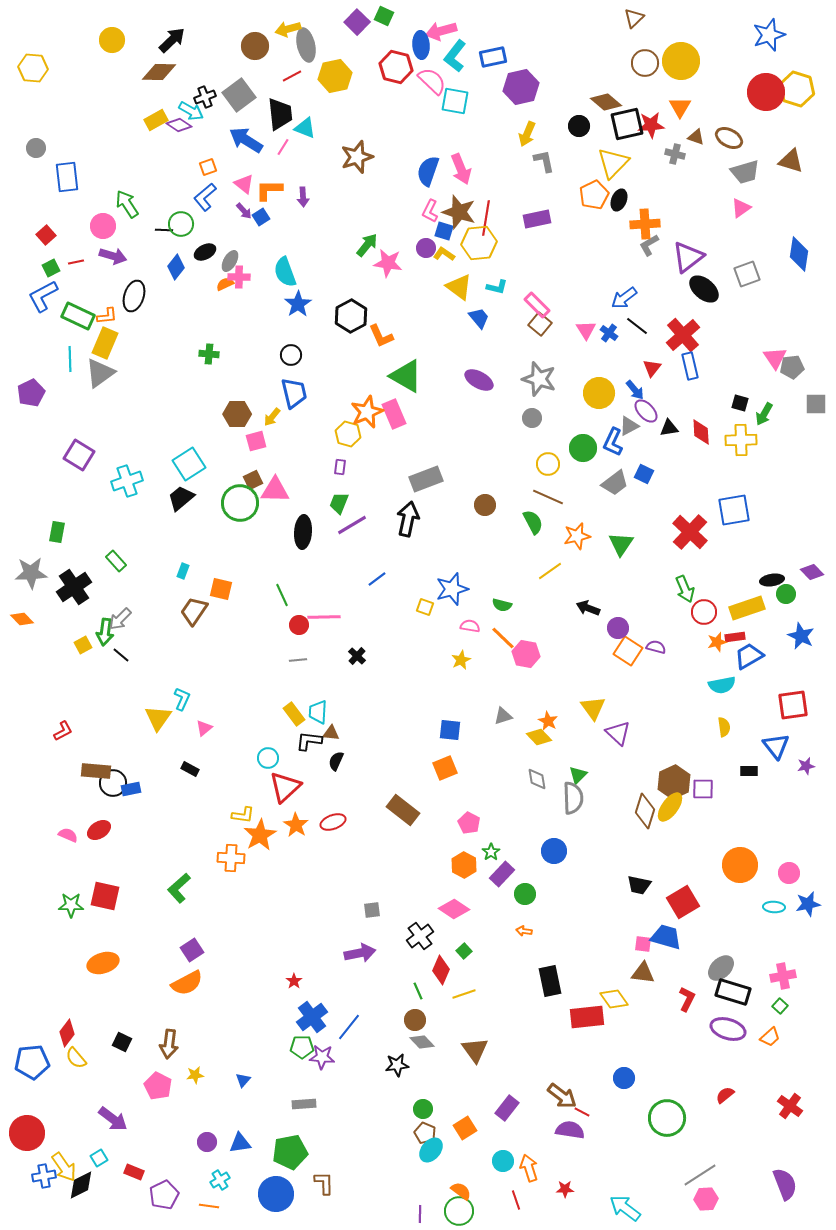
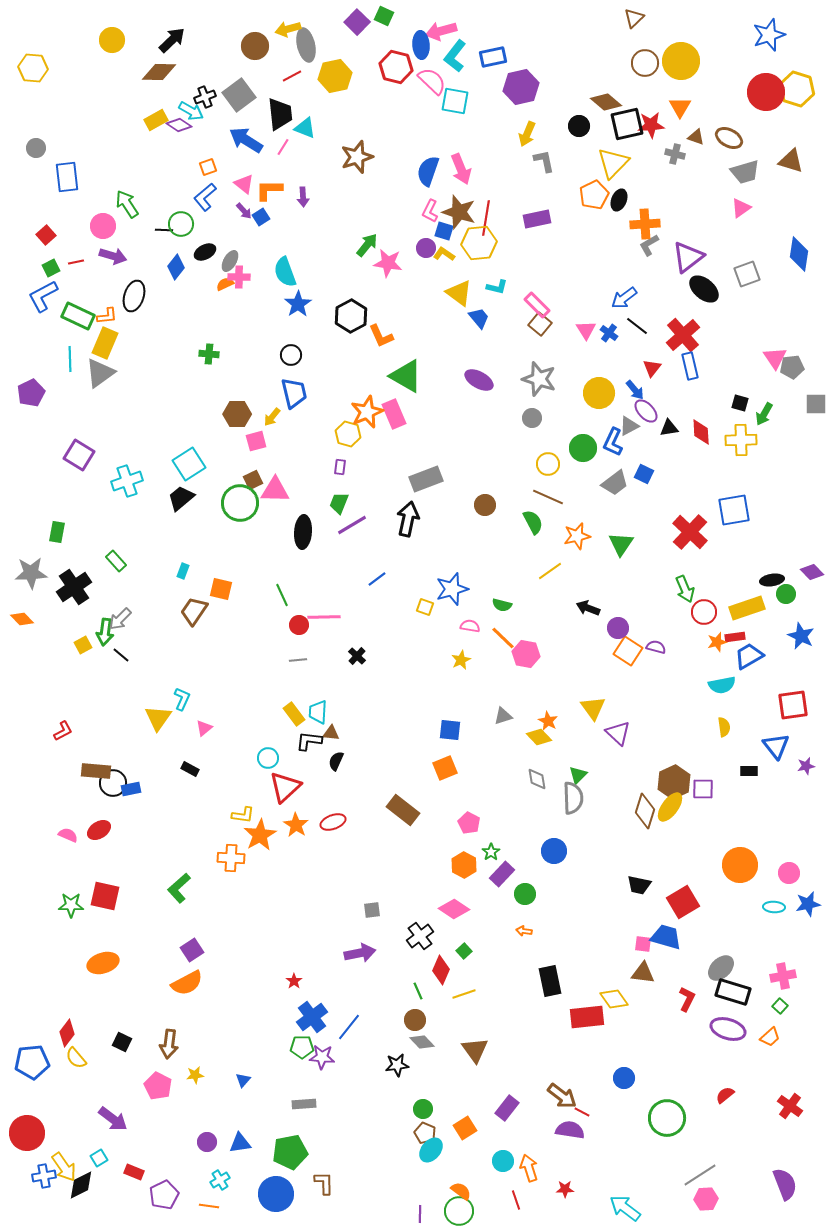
yellow triangle at (459, 287): moved 6 px down
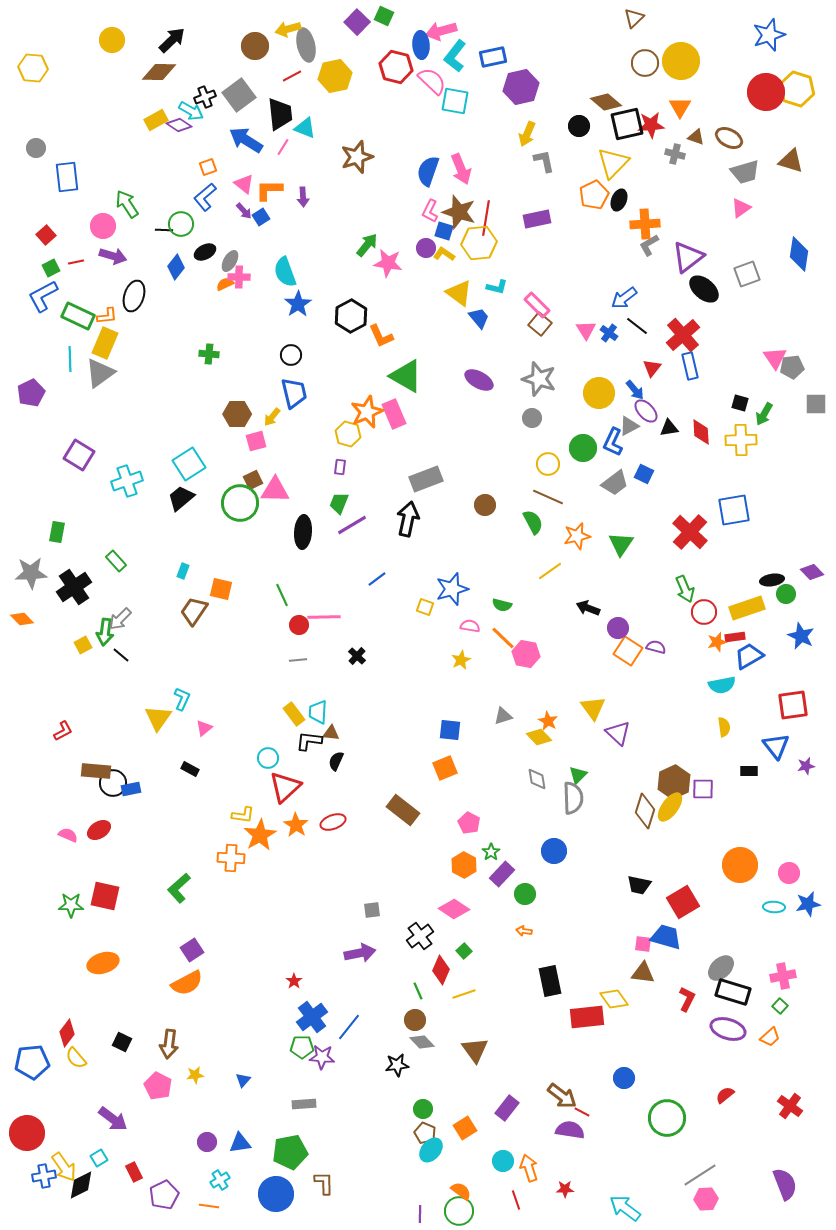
red rectangle at (134, 1172): rotated 42 degrees clockwise
